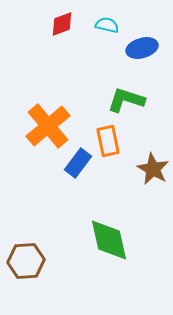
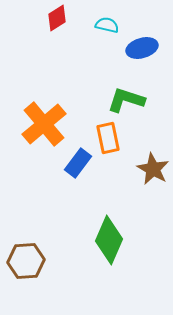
red diamond: moved 5 px left, 6 px up; rotated 12 degrees counterclockwise
orange cross: moved 4 px left, 2 px up
orange rectangle: moved 3 px up
green diamond: rotated 36 degrees clockwise
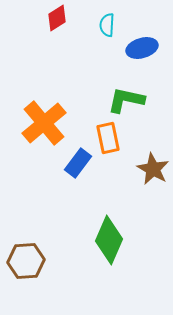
cyan semicircle: rotated 100 degrees counterclockwise
green L-shape: rotated 6 degrees counterclockwise
orange cross: moved 1 px up
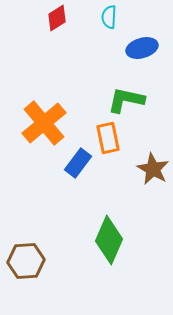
cyan semicircle: moved 2 px right, 8 px up
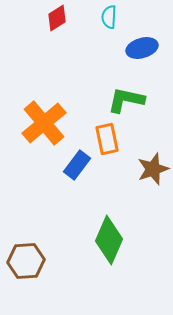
orange rectangle: moved 1 px left, 1 px down
blue rectangle: moved 1 px left, 2 px down
brown star: rotated 24 degrees clockwise
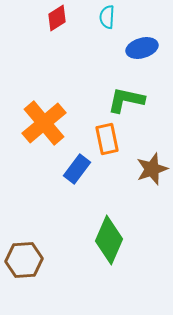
cyan semicircle: moved 2 px left
blue rectangle: moved 4 px down
brown star: moved 1 px left
brown hexagon: moved 2 px left, 1 px up
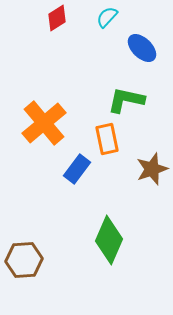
cyan semicircle: rotated 40 degrees clockwise
blue ellipse: rotated 60 degrees clockwise
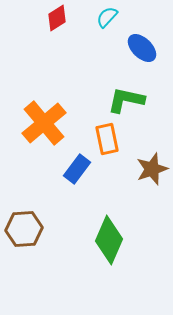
brown hexagon: moved 31 px up
